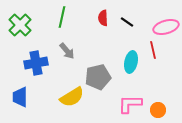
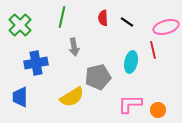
gray arrow: moved 7 px right, 4 px up; rotated 30 degrees clockwise
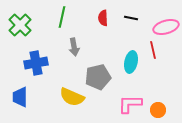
black line: moved 4 px right, 4 px up; rotated 24 degrees counterclockwise
yellow semicircle: rotated 55 degrees clockwise
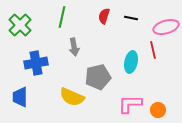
red semicircle: moved 1 px right, 2 px up; rotated 21 degrees clockwise
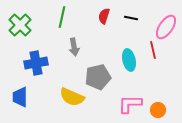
pink ellipse: rotated 40 degrees counterclockwise
cyan ellipse: moved 2 px left, 2 px up; rotated 25 degrees counterclockwise
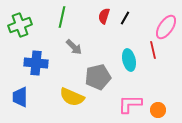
black line: moved 6 px left; rotated 72 degrees counterclockwise
green cross: rotated 25 degrees clockwise
gray arrow: rotated 36 degrees counterclockwise
blue cross: rotated 15 degrees clockwise
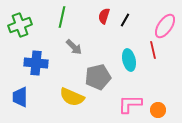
black line: moved 2 px down
pink ellipse: moved 1 px left, 1 px up
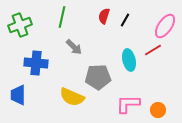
red line: rotated 72 degrees clockwise
gray pentagon: rotated 10 degrees clockwise
blue trapezoid: moved 2 px left, 2 px up
pink L-shape: moved 2 px left
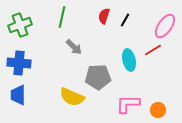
blue cross: moved 17 px left
